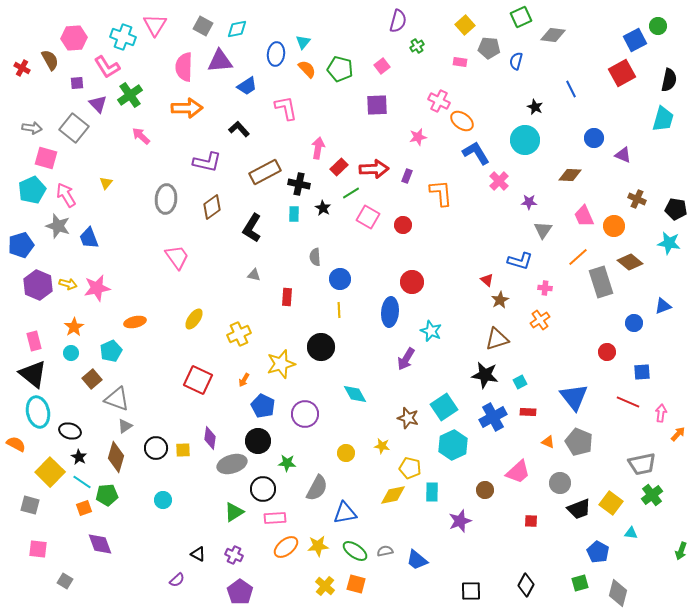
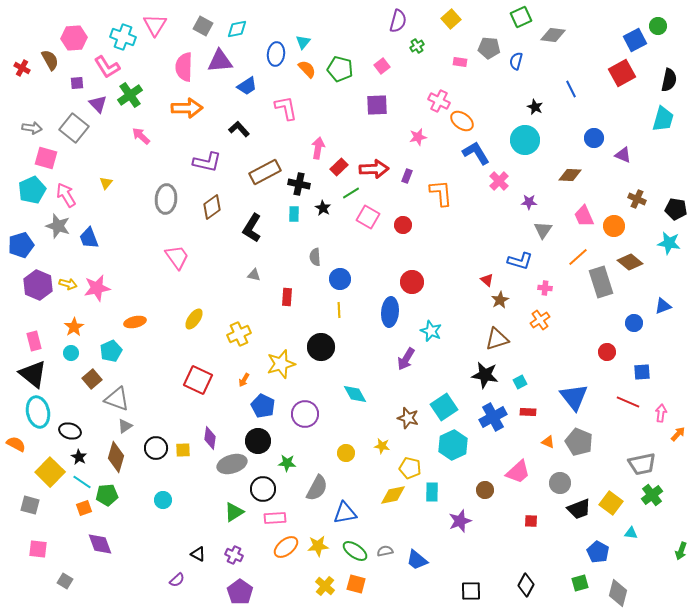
yellow square at (465, 25): moved 14 px left, 6 px up
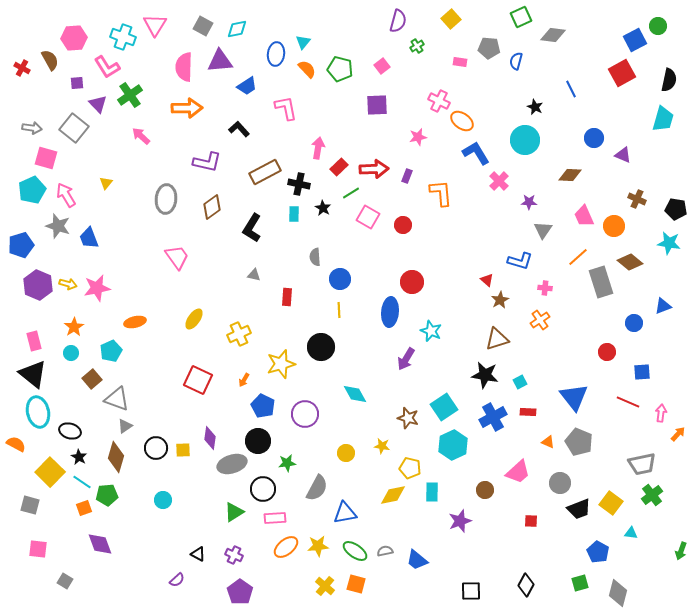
green star at (287, 463): rotated 12 degrees counterclockwise
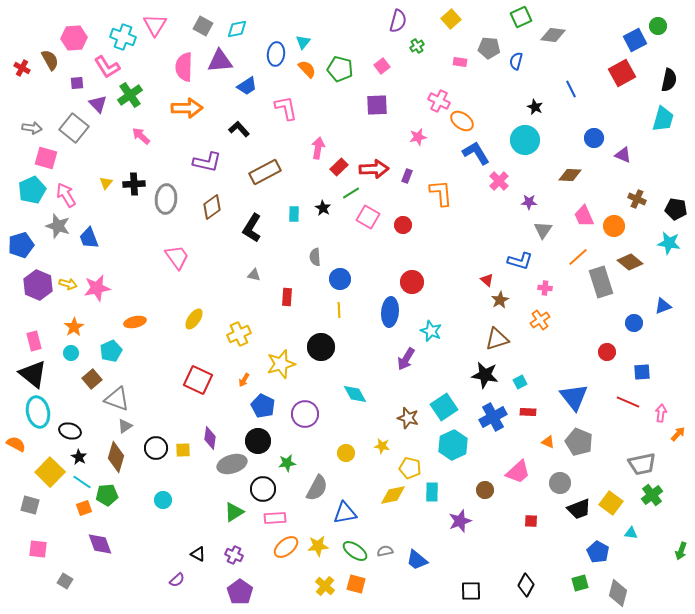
black cross at (299, 184): moved 165 px left; rotated 15 degrees counterclockwise
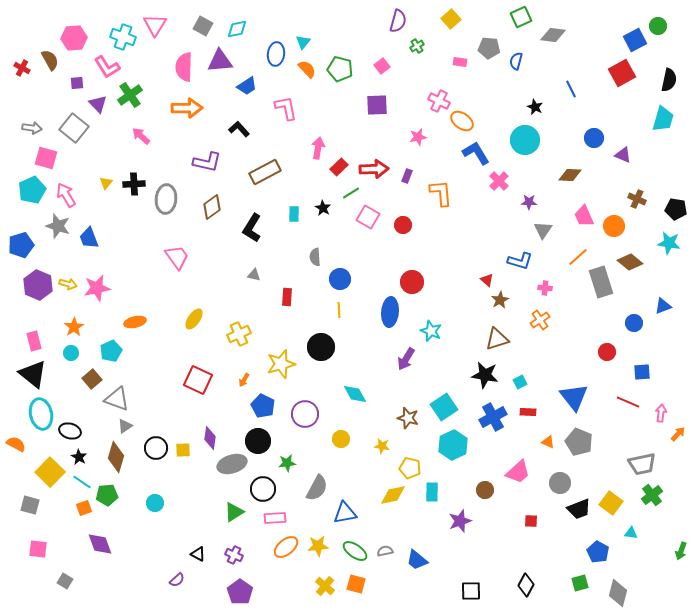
cyan ellipse at (38, 412): moved 3 px right, 2 px down
yellow circle at (346, 453): moved 5 px left, 14 px up
cyan circle at (163, 500): moved 8 px left, 3 px down
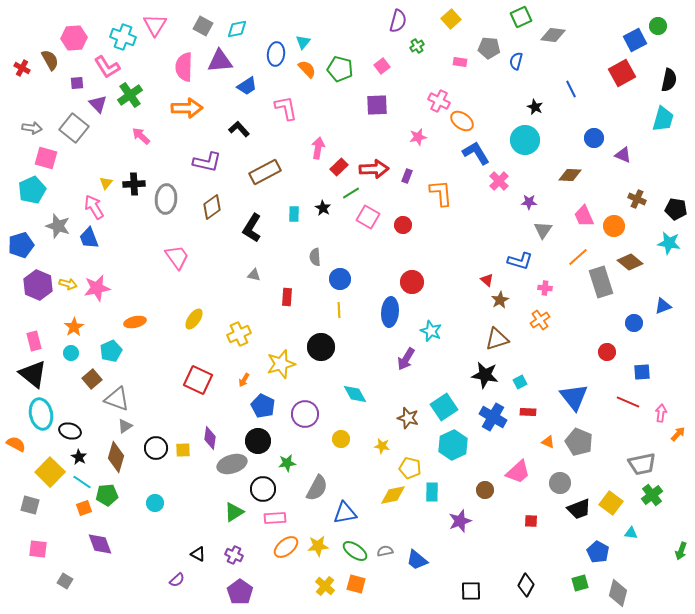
pink arrow at (66, 195): moved 28 px right, 12 px down
blue cross at (493, 417): rotated 32 degrees counterclockwise
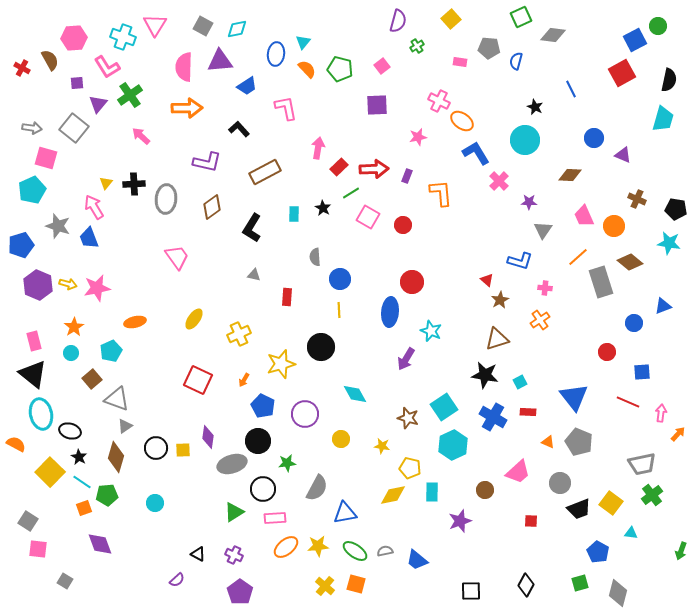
purple triangle at (98, 104): rotated 24 degrees clockwise
purple diamond at (210, 438): moved 2 px left, 1 px up
gray square at (30, 505): moved 2 px left, 16 px down; rotated 18 degrees clockwise
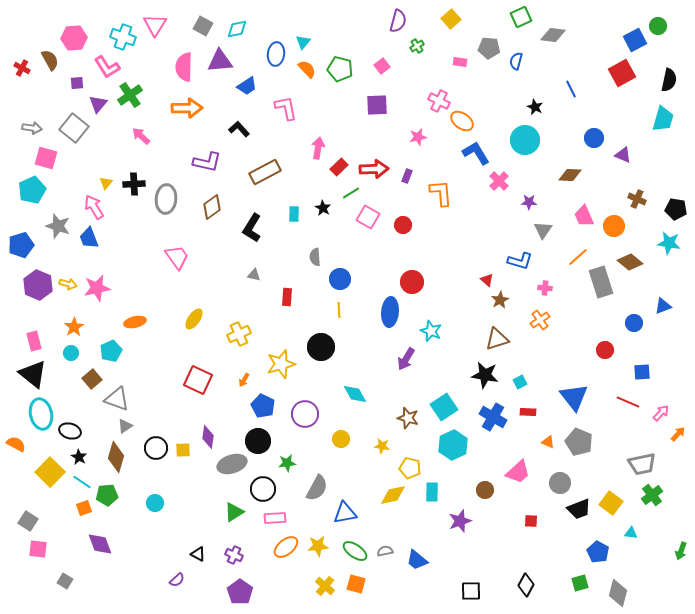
red circle at (607, 352): moved 2 px left, 2 px up
pink arrow at (661, 413): rotated 36 degrees clockwise
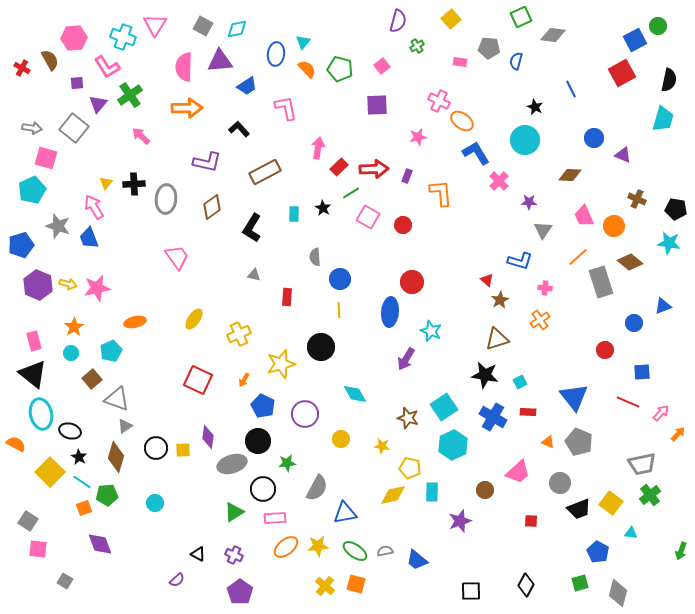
green cross at (652, 495): moved 2 px left
